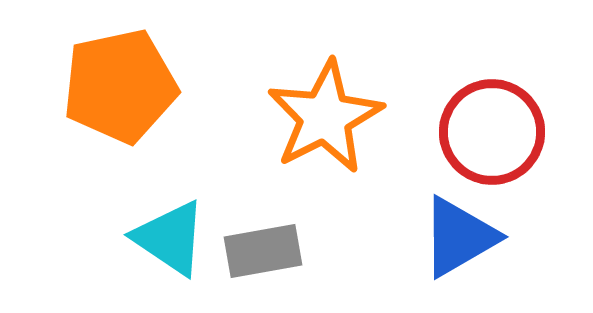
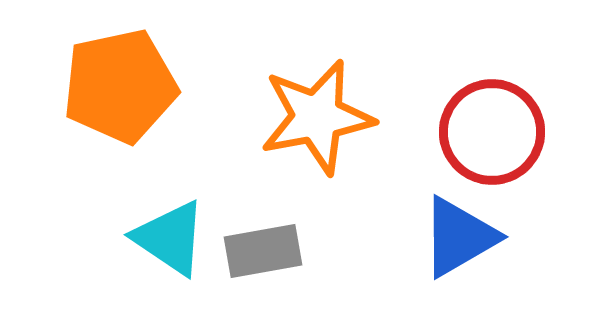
orange star: moved 8 px left; rotated 16 degrees clockwise
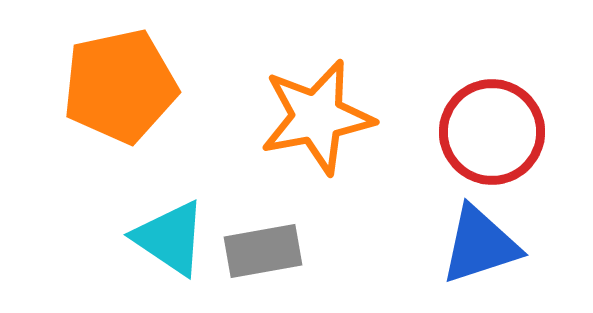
blue triangle: moved 21 px right, 8 px down; rotated 12 degrees clockwise
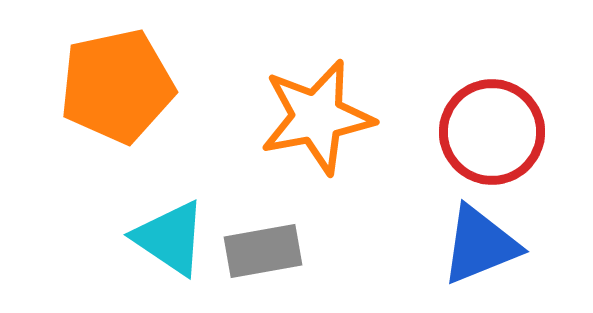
orange pentagon: moved 3 px left
blue triangle: rotated 4 degrees counterclockwise
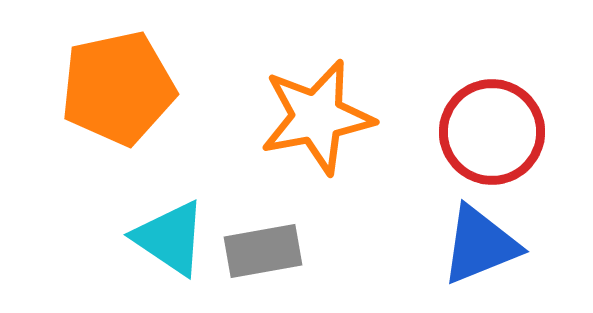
orange pentagon: moved 1 px right, 2 px down
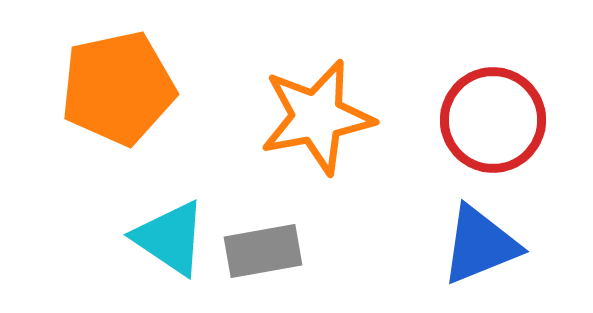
red circle: moved 1 px right, 12 px up
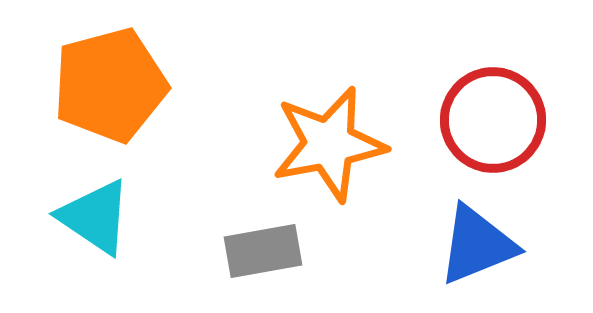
orange pentagon: moved 8 px left, 3 px up; rotated 3 degrees counterclockwise
orange star: moved 12 px right, 27 px down
cyan triangle: moved 75 px left, 21 px up
blue triangle: moved 3 px left
